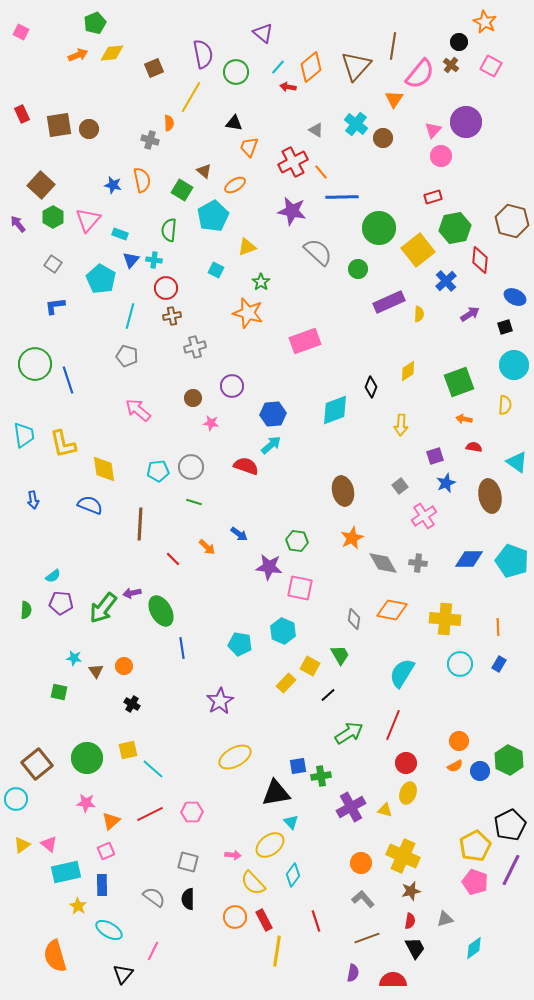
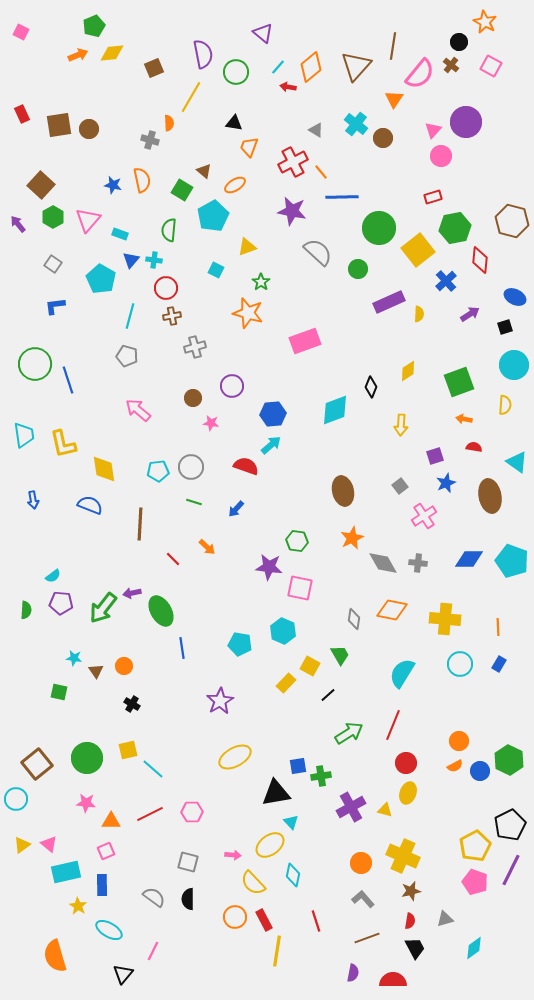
green pentagon at (95, 23): moved 1 px left, 3 px down
blue arrow at (239, 534): moved 3 px left, 25 px up; rotated 96 degrees clockwise
orange triangle at (111, 821): rotated 42 degrees clockwise
cyan diamond at (293, 875): rotated 25 degrees counterclockwise
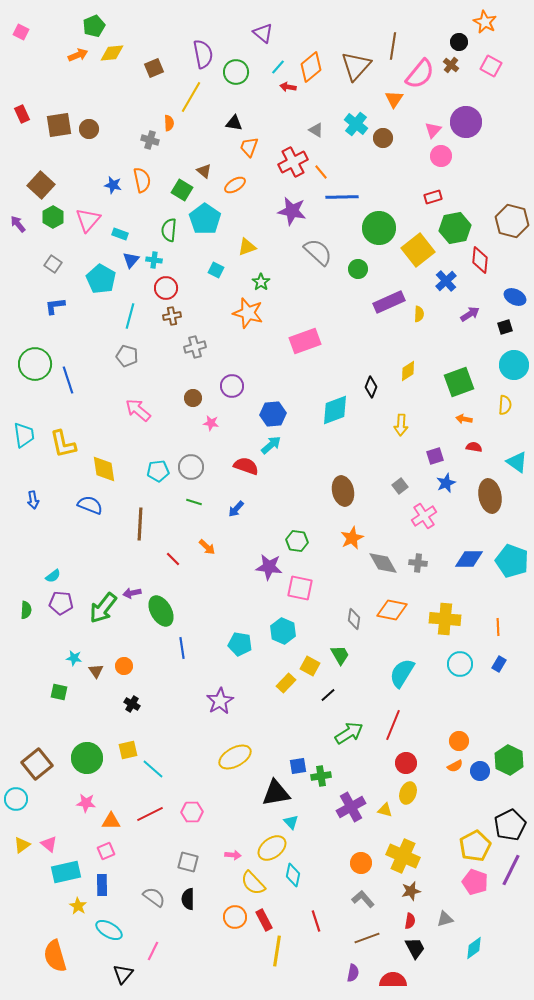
cyan pentagon at (213, 216): moved 8 px left, 3 px down; rotated 8 degrees counterclockwise
yellow ellipse at (270, 845): moved 2 px right, 3 px down
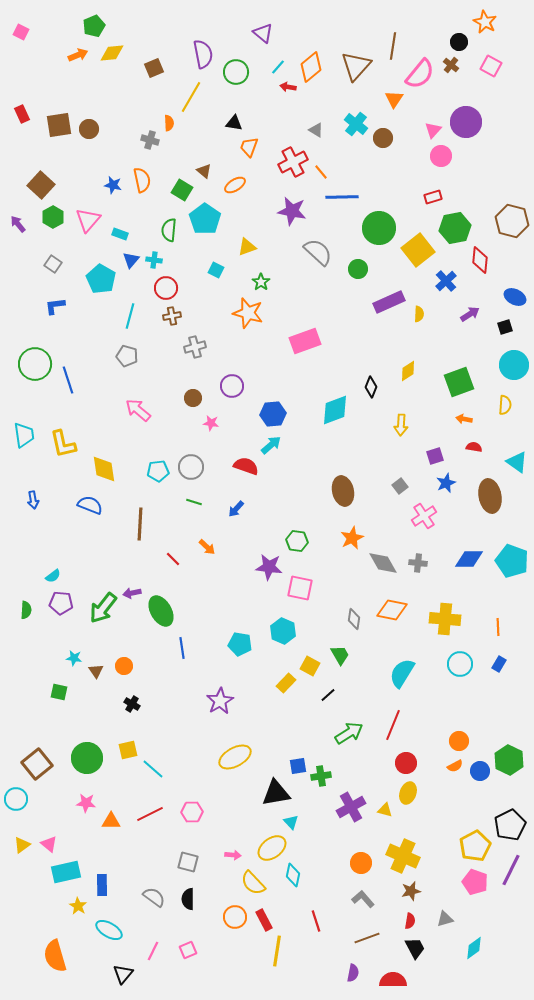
pink square at (106, 851): moved 82 px right, 99 px down
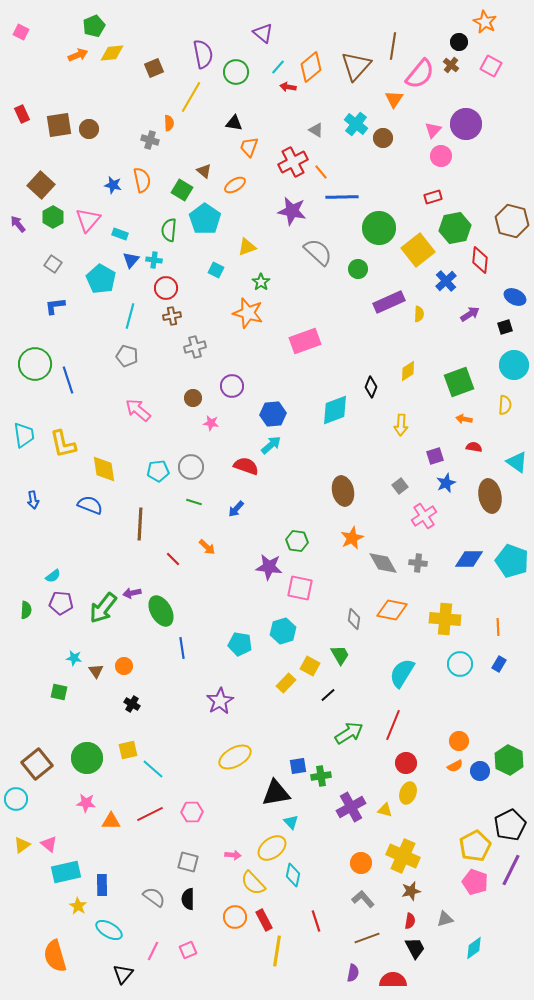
purple circle at (466, 122): moved 2 px down
cyan hexagon at (283, 631): rotated 20 degrees clockwise
